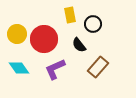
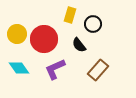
yellow rectangle: rotated 28 degrees clockwise
brown rectangle: moved 3 px down
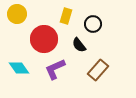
yellow rectangle: moved 4 px left, 1 px down
yellow circle: moved 20 px up
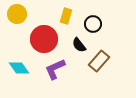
brown rectangle: moved 1 px right, 9 px up
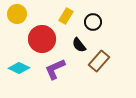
yellow rectangle: rotated 14 degrees clockwise
black circle: moved 2 px up
red circle: moved 2 px left
cyan diamond: rotated 30 degrees counterclockwise
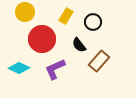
yellow circle: moved 8 px right, 2 px up
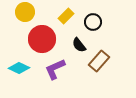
yellow rectangle: rotated 14 degrees clockwise
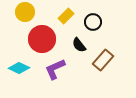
brown rectangle: moved 4 px right, 1 px up
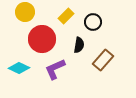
black semicircle: rotated 133 degrees counterclockwise
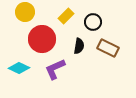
black semicircle: moved 1 px down
brown rectangle: moved 5 px right, 12 px up; rotated 75 degrees clockwise
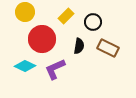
cyan diamond: moved 6 px right, 2 px up
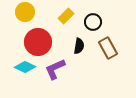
red circle: moved 4 px left, 3 px down
brown rectangle: rotated 35 degrees clockwise
cyan diamond: moved 1 px down
